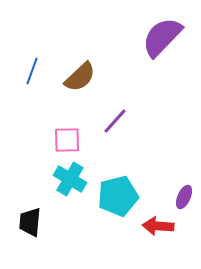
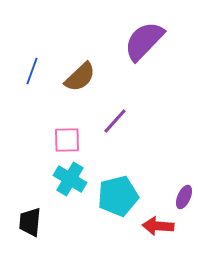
purple semicircle: moved 18 px left, 4 px down
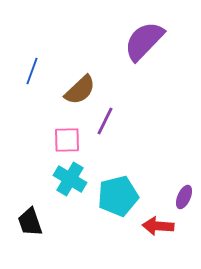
brown semicircle: moved 13 px down
purple line: moved 10 px left; rotated 16 degrees counterclockwise
black trapezoid: rotated 24 degrees counterclockwise
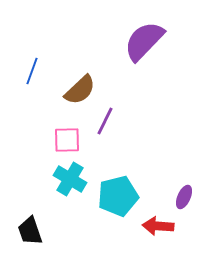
black trapezoid: moved 9 px down
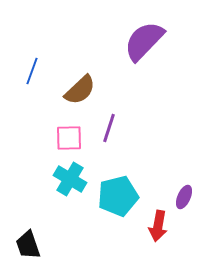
purple line: moved 4 px right, 7 px down; rotated 8 degrees counterclockwise
pink square: moved 2 px right, 2 px up
red arrow: rotated 84 degrees counterclockwise
black trapezoid: moved 2 px left, 14 px down
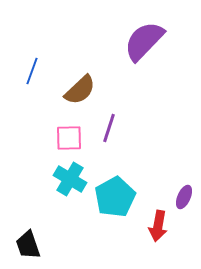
cyan pentagon: moved 3 px left, 1 px down; rotated 15 degrees counterclockwise
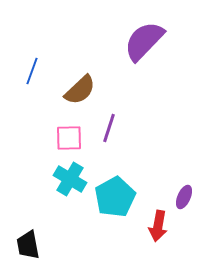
black trapezoid: rotated 8 degrees clockwise
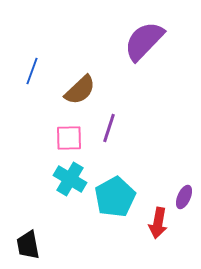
red arrow: moved 3 px up
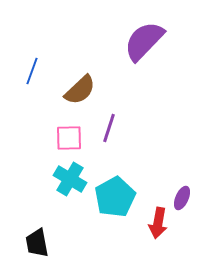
purple ellipse: moved 2 px left, 1 px down
black trapezoid: moved 9 px right, 2 px up
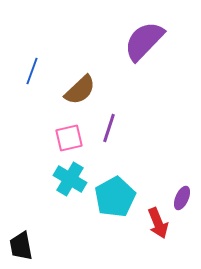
pink square: rotated 12 degrees counterclockwise
red arrow: rotated 32 degrees counterclockwise
black trapezoid: moved 16 px left, 3 px down
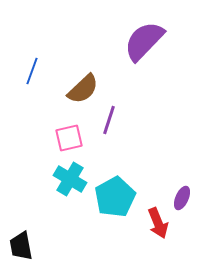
brown semicircle: moved 3 px right, 1 px up
purple line: moved 8 px up
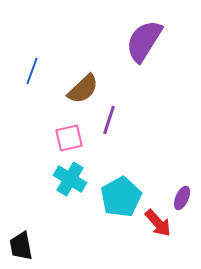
purple semicircle: rotated 12 degrees counterclockwise
cyan pentagon: moved 6 px right
red arrow: rotated 20 degrees counterclockwise
